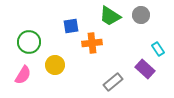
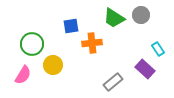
green trapezoid: moved 4 px right, 2 px down
green circle: moved 3 px right, 2 px down
yellow circle: moved 2 px left
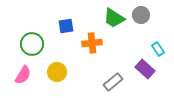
blue square: moved 5 px left
yellow circle: moved 4 px right, 7 px down
